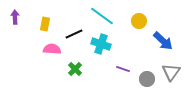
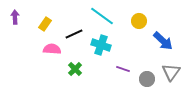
yellow rectangle: rotated 24 degrees clockwise
cyan cross: moved 1 px down
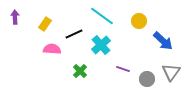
cyan cross: rotated 30 degrees clockwise
green cross: moved 5 px right, 2 px down
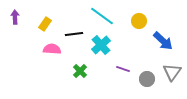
black line: rotated 18 degrees clockwise
gray triangle: moved 1 px right
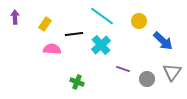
green cross: moved 3 px left, 11 px down; rotated 24 degrees counterclockwise
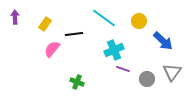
cyan line: moved 2 px right, 2 px down
cyan cross: moved 13 px right, 5 px down; rotated 18 degrees clockwise
pink semicircle: rotated 54 degrees counterclockwise
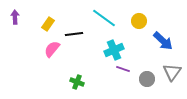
yellow rectangle: moved 3 px right
